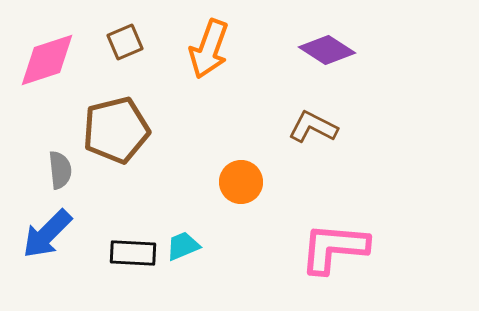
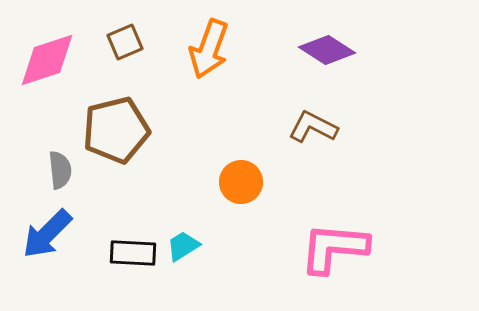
cyan trapezoid: rotated 9 degrees counterclockwise
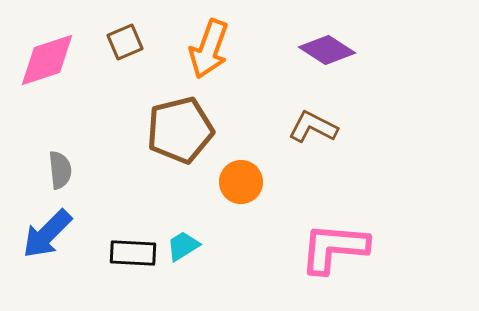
brown pentagon: moved 64 px right
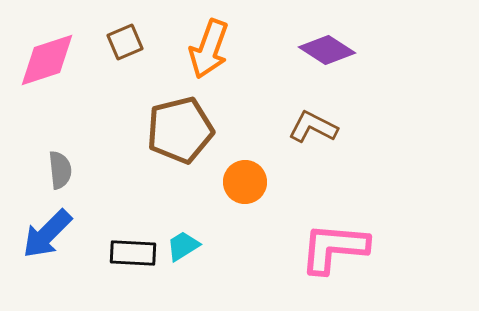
orange circle: moved 4 px right
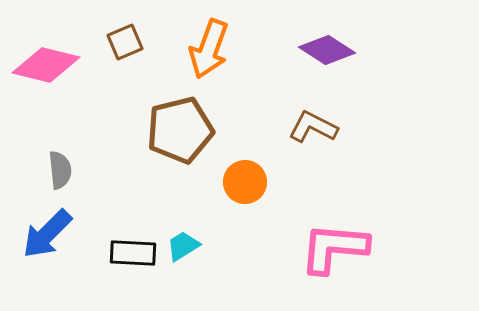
pink diamond: moved 1 px left, 5 px down; rotated 32 degrees clockwise
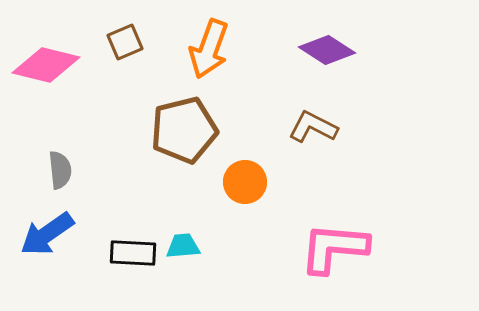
brown pentagon: moved 4 px right
blue arrow: rotated 10 degrees clockwise
cyan trapezoid: rotated 27 degrees clockwise
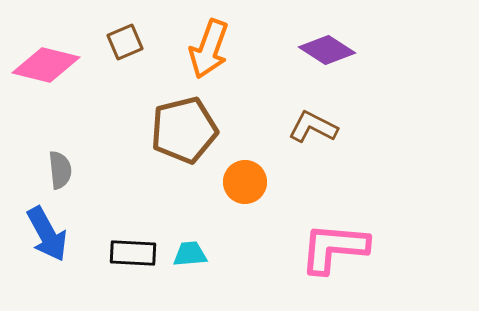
blue arrow: rotated 84 degrees counterclockwise
cyan trapezoid: moved 7 px right, 8 px down
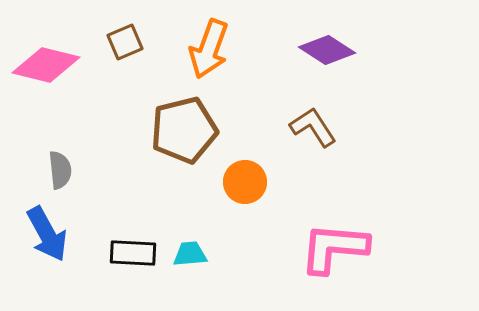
brown L-shape: rotated 30 degrees clockwise
